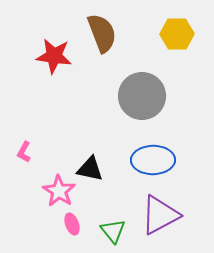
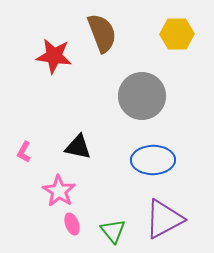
black triangle: moved 12 px left, 22 px up
purple triangle: moved 4 px right, 4 px down
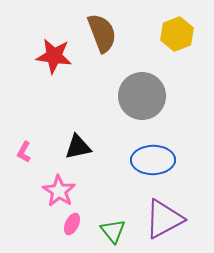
yellow hexagon: rotated 20 degrees counterclockwise
black triangle: rotated 24 degrees counterclockwise
pink ellipse: rotated 45 degrees clockwise
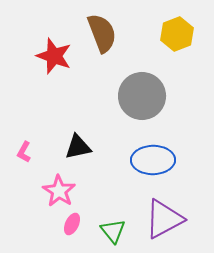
red star: rotated 12 degrees clockwise
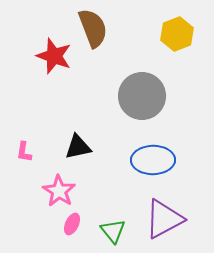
brown semicircle: moved 9 px left, 5 px up
pink L-shape: rotated 20 degrees counterclockwise
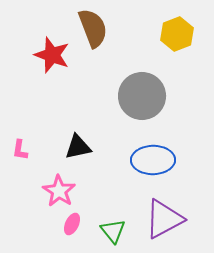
red star: moved 2 px left, 1 px up
pink L-shape: moved 4 px left, 2 px up
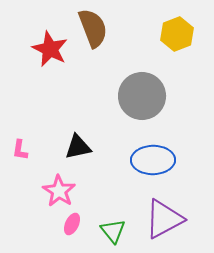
red star: moved 2 px left, 6 px up; rotated 6 degrees clockwise
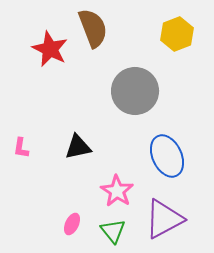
gray circle: moved 7 px left, 5 px up
pink L-shape: moved 1 px right, 2 px up
blue ellipse: moved 14 px right, 4 px up; rotated 66 degrees clockwise
pink star: moved 58 px right
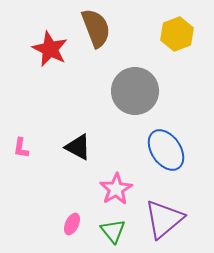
brown semicircle: moved 3 px right
black triangle: rotated 40 degrees clockwise
blue ellipse: moved 1 px left, 6 px up; rotated 9 degrees counterclockwise
pink star: moved 1 px left, 2 px up; rotated 8 degrees clockwise
purple triangle: rotated 12 degrees counterclockwise
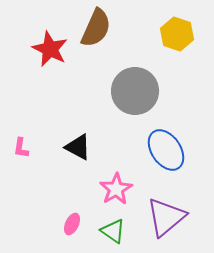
brown semicircle: rotated 45 degrees clockwise
yellow hexagon: rotated 20 degrees counterclockwise
purple triangle: moved 2 px right, 2 px up
green triangle: rotated 16 degrees counterclockwise
